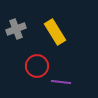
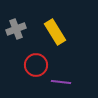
red circle: moved 1 px left, 1 px up
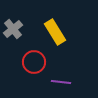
gray cross: moved 3 px left; rotated 18 degrees counterclockwise
red circle: moved 2 px left, 3 px up
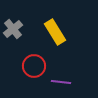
red circle: moved 4 px down
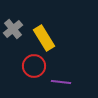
yellow rectangle: moved 11 px left, 6 px down
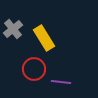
red circle: moved 3 px down
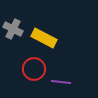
gray cross: rotated 24 degrees counterclockwise
yellow rectangle: rotated 30 degrees counterclockwise
